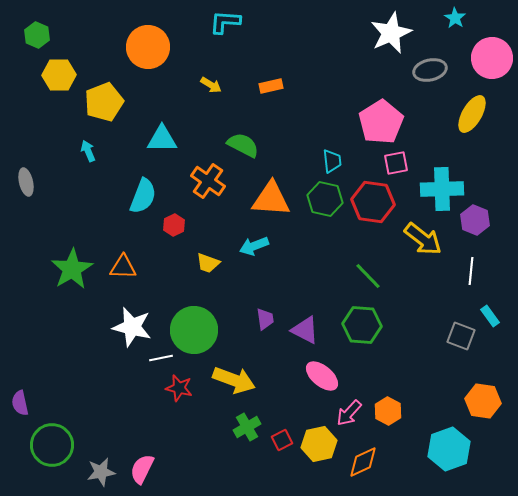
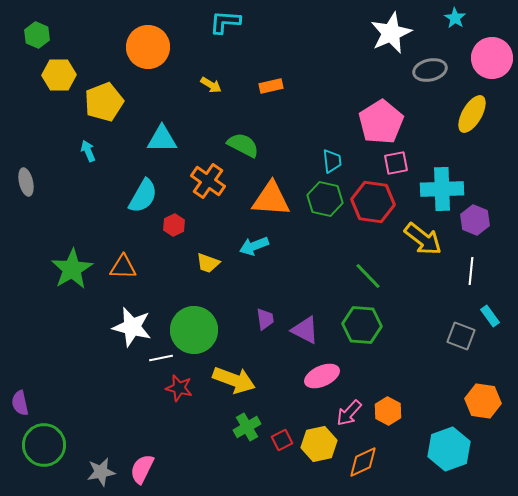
cyan semicircle at (143, 196): rotated 9 degrees clockwise
pink ellipse at (322, 376): rotated 64 degrees counterclockwise
green circle at (52, 445): moved 8 px left
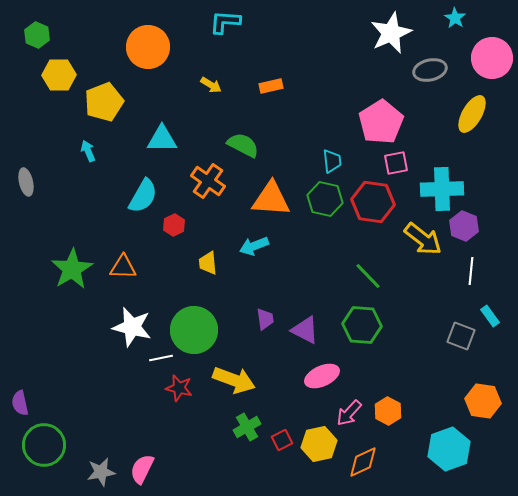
purple hexagon at (475, 220): moved 11 px left, 6 px down
yellow trapezoid at (208, 263): rotated 65 degrees clockwise
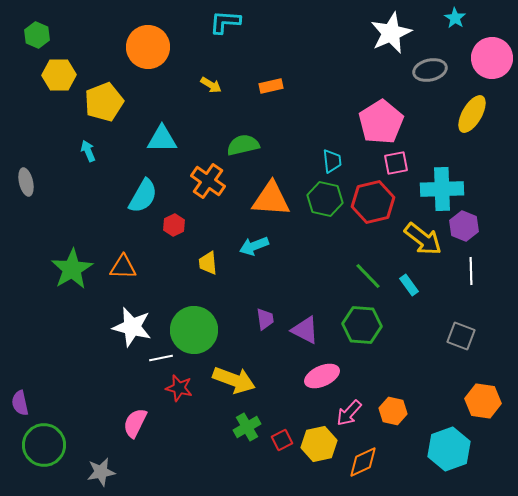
green semicircle at (243, 145): rotated 40 degrees counterclockwise
red hexagon at (373, 202): rotated 21 degrees counterclockwise
white line at (471, 271): rotated 8 degrees counterclockwise
cyan rectangle at (490, 316): moved 81 px left, 31 px up
orange hexagon at (388, 411): moved 5 px right; rotated 16 degrees counterclockwise
pink semicircle at (142, 469): moved 7 px left, 46 px up
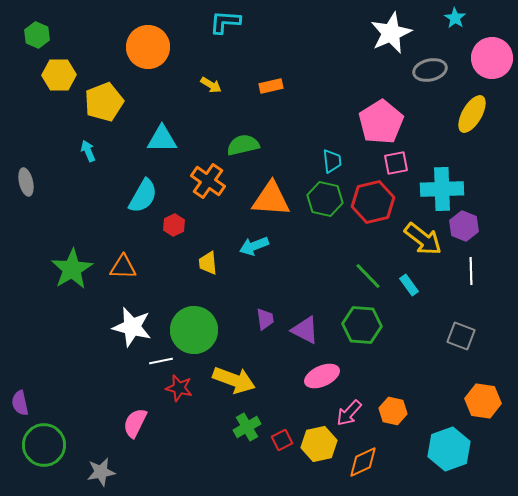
white line at (161, 358): moved 3 px down
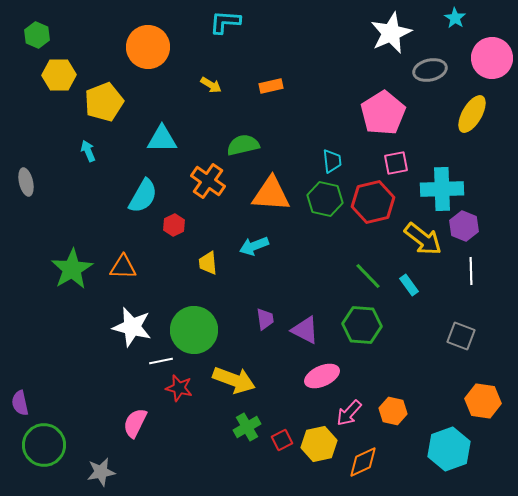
pink pentagon at (381, 122): moved 2 px right, 9 px up
orange triangle at (271, 199): moved 5 px up
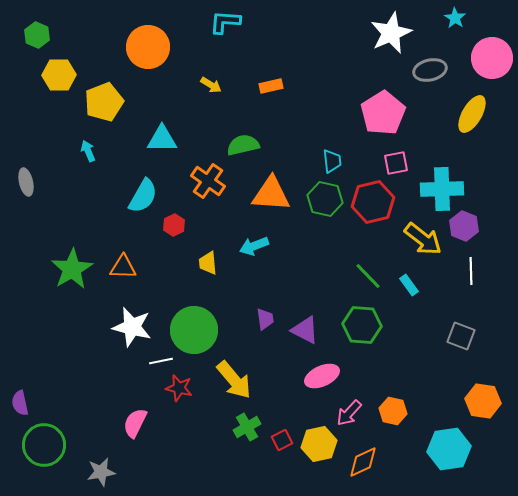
yellow arrow at (234, 380): rotated 30 degrees clockwise
cyan hexagon at (449, 449): rotated 12 degrees clockwise
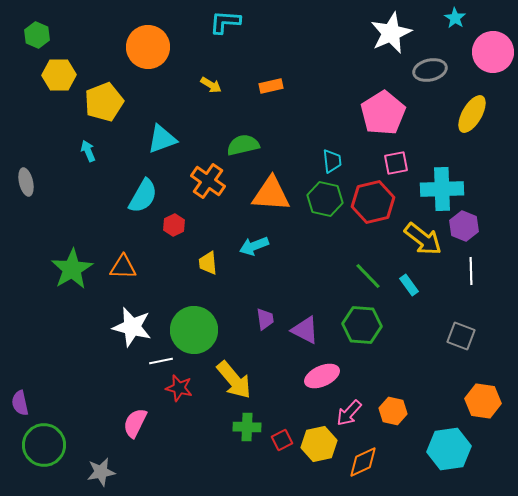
pink circle at (492, 58): moved 1 px right, 6 px up
cyan triangle at (162, 139): rotated 20 degrees counterclockwise
green cross at (247, 427): rotated 32 degrees clockwise
